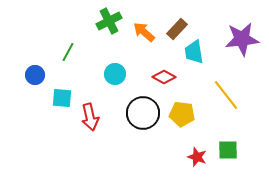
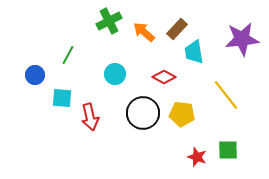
green line: moved 3 px down
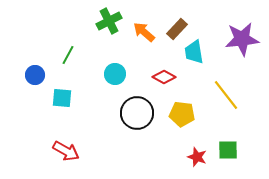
black circle: moved 6 px left
red arrow: moved 24 px left, 34 px down; rotated 48 degrees counterclockwise
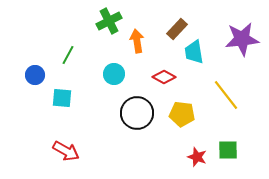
orange arrow: moved 7 px left, 9 px down; rotated 40 degrees clockwise
cyan circle: moved 1 px left
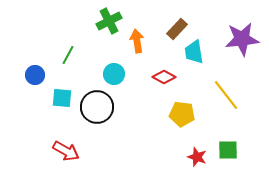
black circle: moved 40 px left, 6 px up
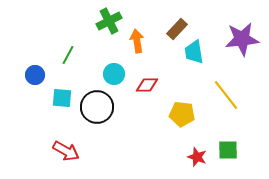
red diamond: moved 17 px left, 8 px down; rotated 30 degrees counterclockwise
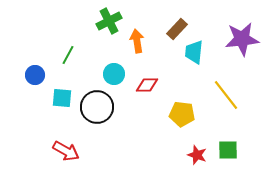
cyan trapezoid: rotated 15 degrees clockwise
red star: moved 2 px up
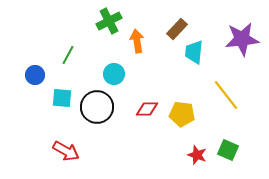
red diamond: moved 24 px down
green square: rotated 25 degrees clockwise
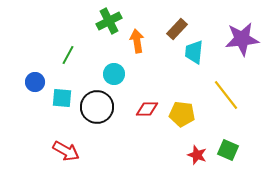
blue circle: moved 7 px down
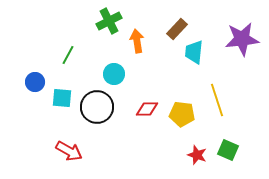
yellow line: moved 9 px left, 5 px down; rotated 20 degrees clockwise
red arrow: moved 3 px right
